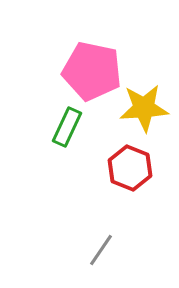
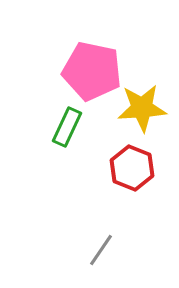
yellow star: moved 2 px left
red hexagon: moved 2 px right
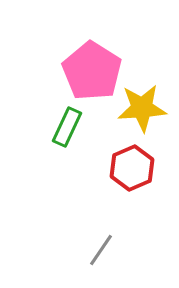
pink pentagon: rotated 20 degrees clockwise
red hexagon: rotated 15 degrees clockwise
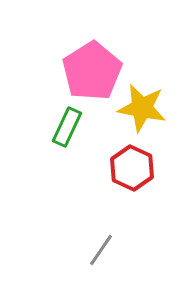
pink pentagon: rotated 8 degrees clockwise
yellow star: rotated 15 degrees clockwise
red hexagon: rotated 12 degrees counterclockwise
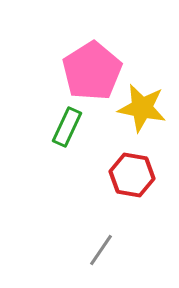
red hexagon: moved 7 px down; rotated 15 degrees counterclockwise
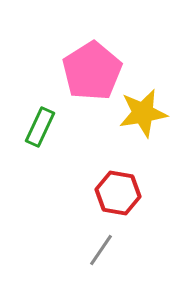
yellow star: moved 1 px right, 5 px down; rotated 21 degrees counterclockwise
green rectangle: moved 27 px left
red hexagon: moved 14 px left, 18 px down
